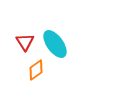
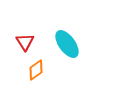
cyan ellipse: moved 12 px right
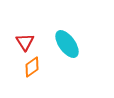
orange diamond: moved 4 px left, 3 px up
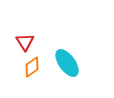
cyan ellipse: moved 19 px down
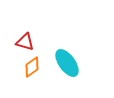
red triangle: rotated 42 degrees counterclockwise
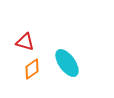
orange diamond: moved 2 px down
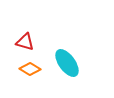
orange diamond: moved 2 px left; rotated 65 degrees clockwise
